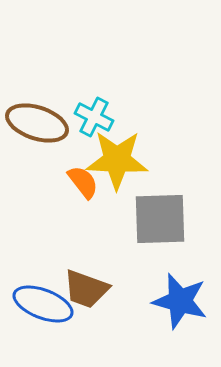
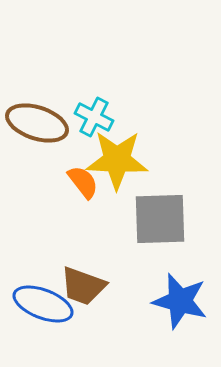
brown trapezoid: moved 3 px left, 3 px up
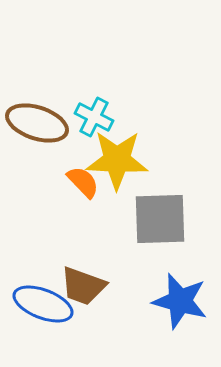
orange semicircle: rotated 6 degrees counterclockwise
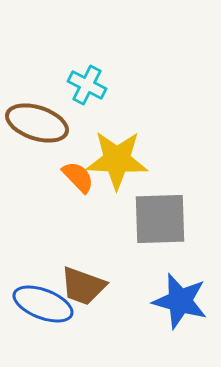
cyan cross: moved 7 px left, 32 px up
orange semicircle: moved 5 px left, 5 px up
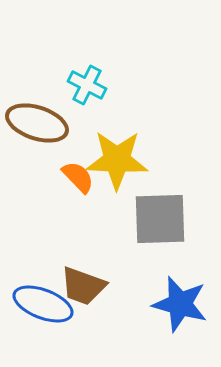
blue star: moved 3 px down
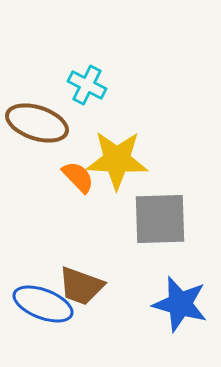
brown trapezoid: moved 2 px left
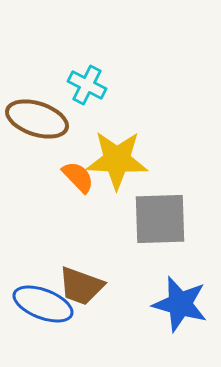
brown ellipse: moved 4 px up
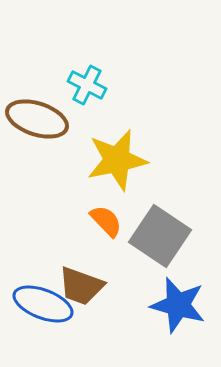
yellow star: rotated 14 degrees counterclockwise
orange semicircle: moved 28 px right, 44 px down
gray square: moved 17 px down; rotated 36 degrees clockwise
blue star: moved 2 px left, 1 px down
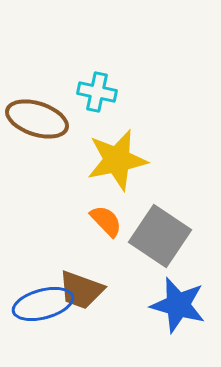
cyan cross: moved 10 px right, 7 px down; rotated 15 degrees counterclockwise
brown trapezoid: moved 4 px down
blue ellipse: rotated 36 degrees counterclockwise
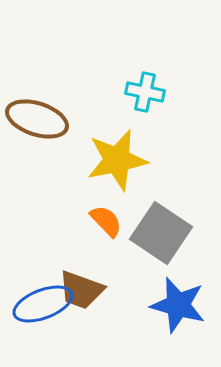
cyan cross: moved 48 px right
gray square: moved 1 px right, 3 px up
blue ellipse: rotated 6 degrees counterclockwise
